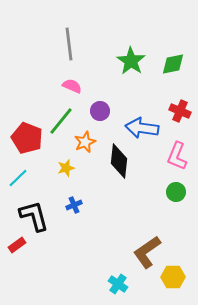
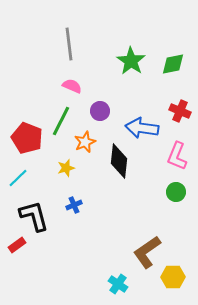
green line: rotated 12 degrees counterclockwise
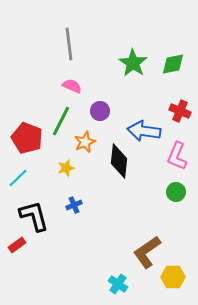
green star: moved 2 px right, 2 px down
blue arrow: moved 2 px right, 3 px down
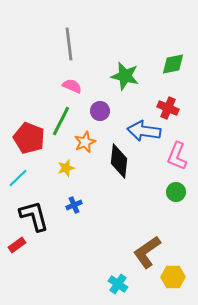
green star: moved 8 px left, 13 px down; rotated 20 degrees counterclockwise
red cross: moved 12 px left, 3 px up
red pentagon: moved 2 px right
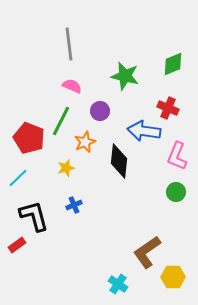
green diamond: rotated 10 degrees counterclockwise
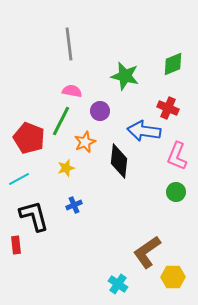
pink semicircle: moved 5 px down; rotated 12 degrees counterclockwise
cyan line: moved 1 px right, 1 px down; rotated 15 degrees clockwise
red rectangle: moved 1 px left; rotated 60 degrees counterclockwise
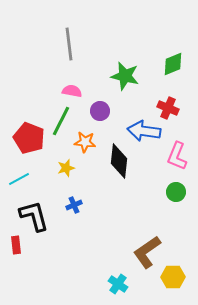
orange star: rotated 30 degrees clockwise
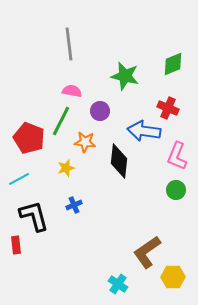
green circle: moved 2 px up
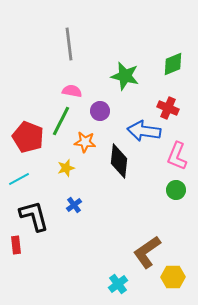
red pentagon: moved 1 px left, 1 px up
blue cross: rotated 14 degrees counterclockwise
cyan cross: rotated 18 degrees clockwise
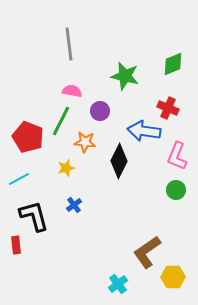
black diamond: rotated 20 degrees clockwise
